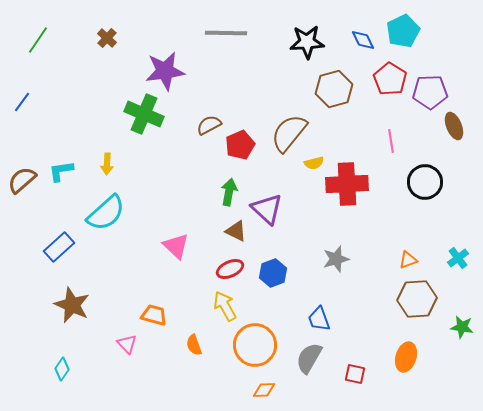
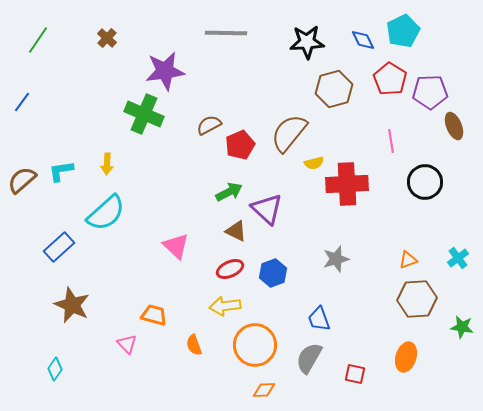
green arrow at (229, 192): rotated 52 degrees clockwise
yellow arrow at (225, 306): rotated 68 degrees counterclockwise
cyan diamond at (62, 369): moved 7 px left
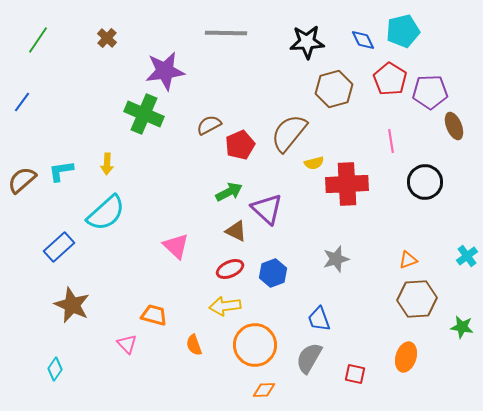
cyan pentagon at (403, 31): rotated 12 degrees clockwise
cyan cross at (458, 258): moved 9 px right, 2 px up
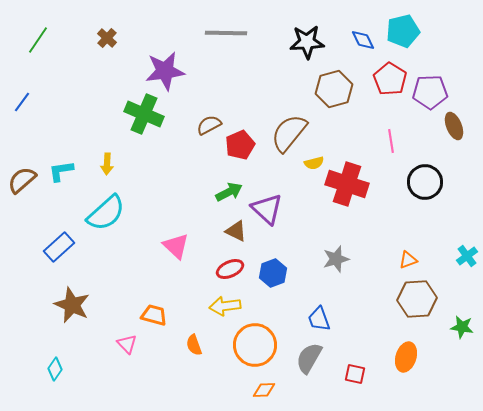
red cross at (347, 184): rotated 21 degrees clockwise
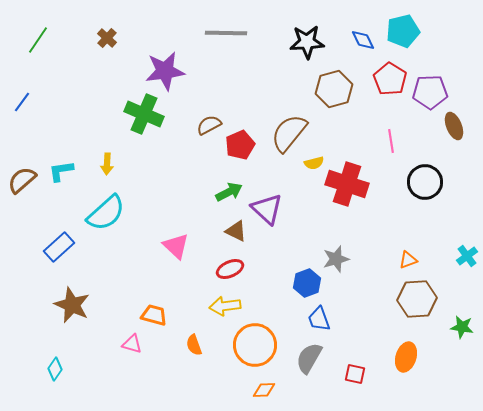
blue hexagon at (273, 273): moved 34 px right, 10 px down
pink triangle at (127, 344): moved 5 px right; rotated 30 degrees counterclockwise
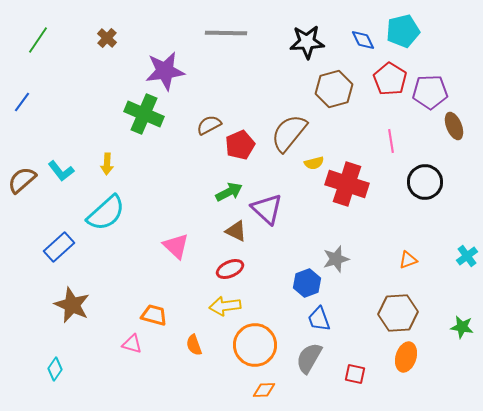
cyan L-shape at (61, 171): rotated 120 degrees counterclockwise
brown hexagon at (417, 299): moved 19 px left, 14 px down
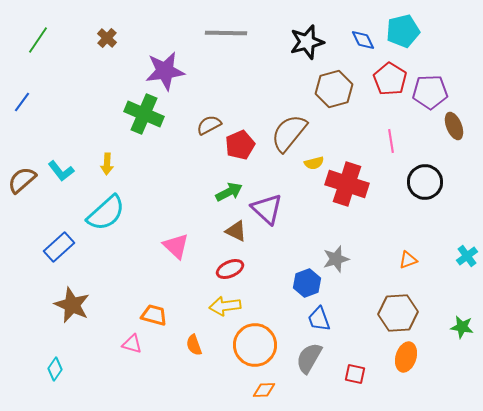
black star at (307, 42): rotated 12 degrees counterclockwise
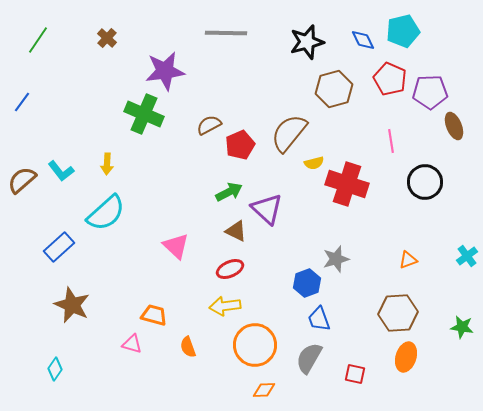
red pentagon at (390, 79): rotated 8 degrees counterclockwise
orange semicircle at (194, 345): moved 6 px left, 2 px down
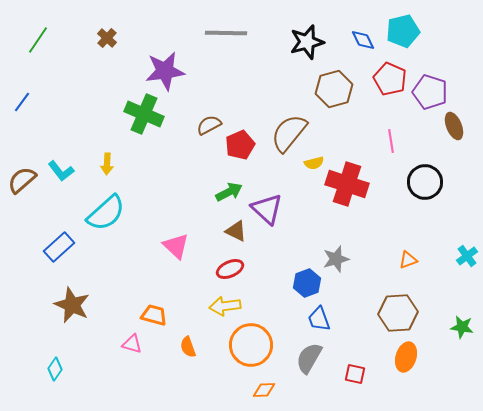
purple pentagon at (430, 92): rotated 20 degrees clockwise
orange circle at (255, 345): moved 4 px left
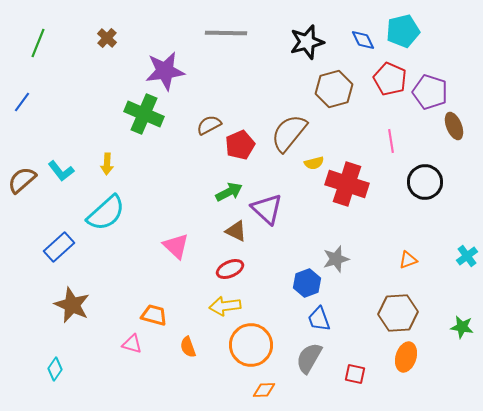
green line at (38, 40): moved 3 px down; rotated 12 degrees counterclockwise
